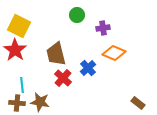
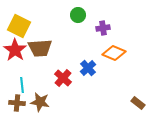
green circle: moved 1 px right
brown trapezoid: moved 16 px left, 6 px up; rotated 80 degrees counterclockwise
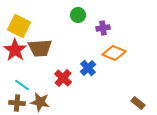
cyan line: rotated 49 degrees counterclockwise
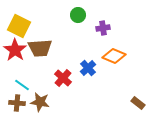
orange diamond: moved 3 px down
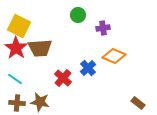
red star: moved 1 px right, 2 px up
cyan line: moved 7 px left, 6 px up
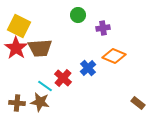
cyan line: moved 30 px right, 7 px down
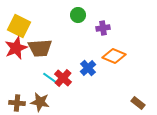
red star: rotated 15 degrees clockwise
cyan line: moved 5 px right, 8 px up
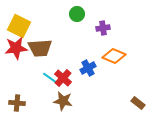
green circle: moved 1 px left, 1 px up
red star: rotated 15 degrees clockwise
blue cross: rotated 14 degrees clockwise
brown star: moved 23 px right, 1 px up
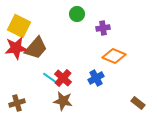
brown trapezoid: moved 4 px left; rotated 45 degrees counterclockwise
blue cross: moved 8 px right, 10 px down
brown cross: rotated 21 degrees counterclockwise
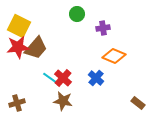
red star: moved 2 px right, 1 px up
blue cross: rotated 21 degrees counterclockwise
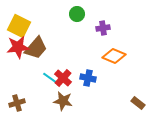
blue cross: moved 8 px left; rotated 28 degrees counterclockwise
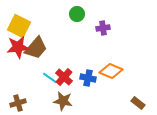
orange diamond: moved 3 px left, 15 px down
red cross: moved 1 px right, 1 px up
brown cross: moved 1 px right
